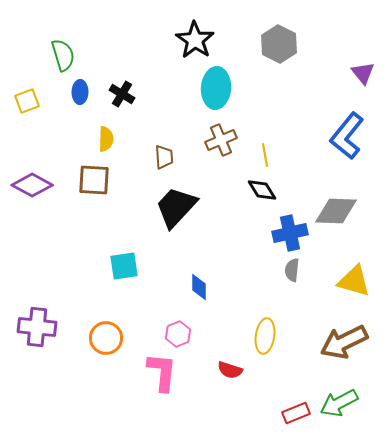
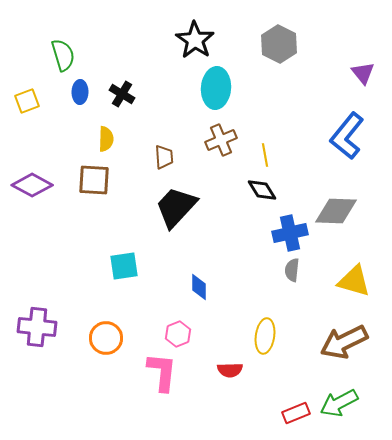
red semicircle: rotated 20 degrees counterclockwise
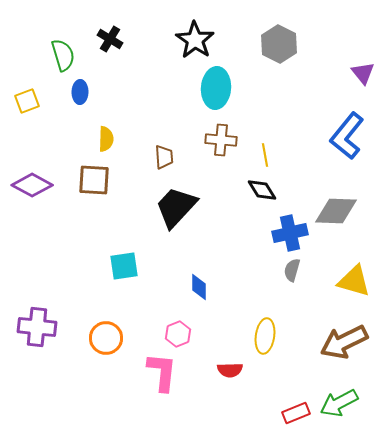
black cross: moved 12 px left, 55 px up
brown cross: rotated 28 degrees clockwise
gray semicircle: rotated 10 degrees clockwise
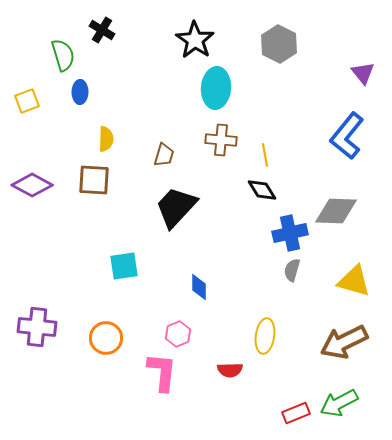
black cross: moved 8 px left, 9 px up
brown trapezoid: moved 2 px up; rotated 20 degrees clockwise
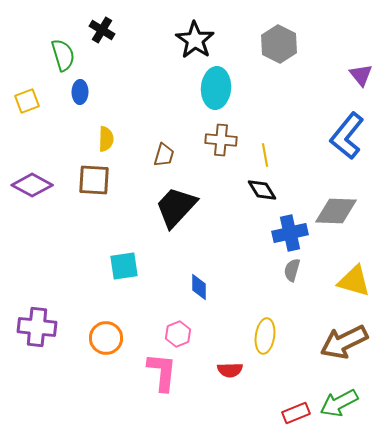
purple triangle: moved 2 px left, 2 px down
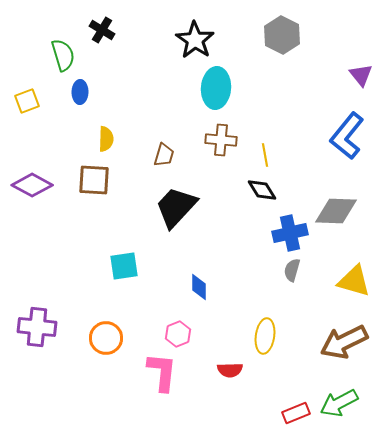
gray hexagon: moved 3 px right, 9 px up
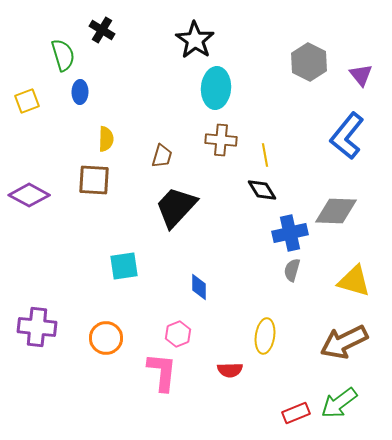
gray hexagon: moved 27 px right, 27 px down
brown trapezoid: moved 2 px left, 1 px down
purple diamond: moved 3 px left, 10 px down
green arrow: rotated 9 degrees counterclockwise
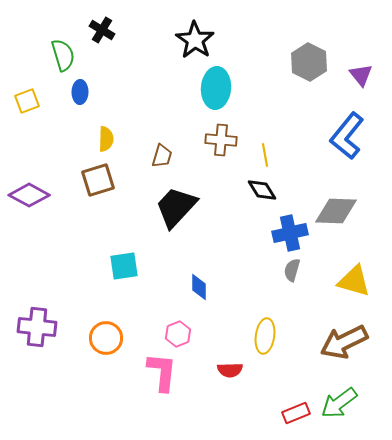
brown square: moved 4 px right; rotated 20 degrees counterclockwise
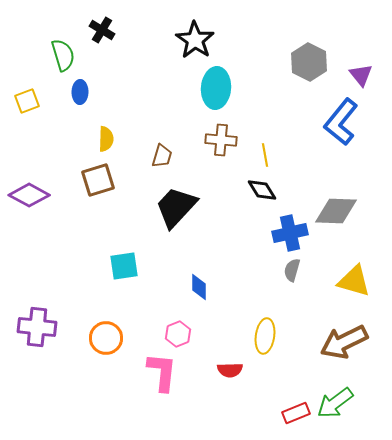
blue L-shape: moved 6 px left, 14 px up
green arrow: moved 4 px left
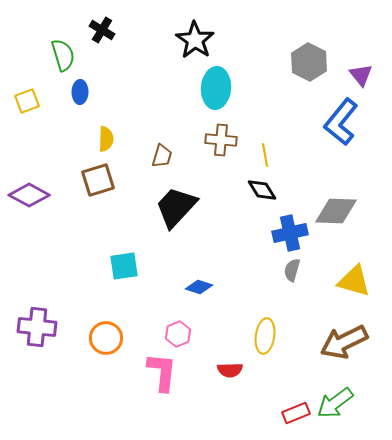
blue diamond: rotated 72 degrees counterclockwise
